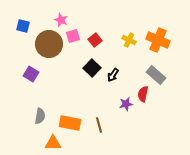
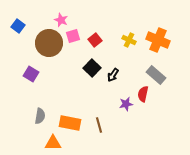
blue square: moved 5 px left; rotated 24 degrees clockwise
brown circle: moved 1 px up
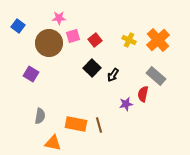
pink star: moved 2 px left, 2 px up; rotated 24 degrees counterclockwise
orange cross: rotated 25 degrees clockwise
gray rectangle: moved 1 px down
orange rectangle: moved 6 px right, 1 px down
orange triangle: rotated 12 degrees clockwise
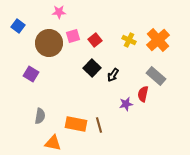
pink star: moved 6 px up
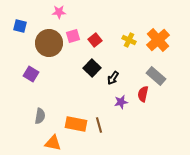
blue square: moved 2 px right; rotated 24 degrees counterclockwise
black arrow: moved 3 px down
purple star: moved 5 px left, 2 px up
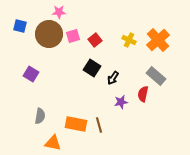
brown circle: moved 9 px up
black square: rotated 12 degrees counterclockwise
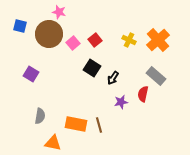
pink star: rotated 16 degrees clockwise
pink square: moved 7 px down; rotated 24 degrees counterclockwise
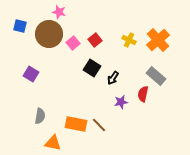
brown line: rotated 28 degrees counterclockwise
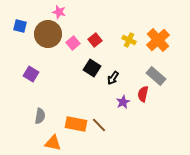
brown circle: moved 1 px left
purple star: moved 2 px right; rotated 16 degrees counterclockwise
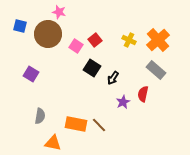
pink square: moved 3 px right, 3 px down; rotated 16 degrees counterclockwise
gray rectangle: moved 6 px up
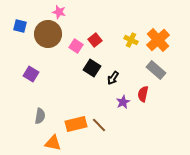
yellow cross: moved 2 px right
orange rectangle: rotated 25 degrees counterclockwise
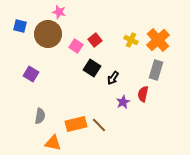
gray rectangle: rotated 66 degrees clockwise
